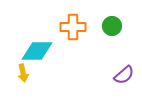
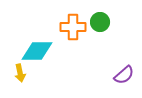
green circle: moved 12 px left, 4 px up
yellow arrow: moved 3 px left
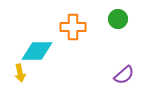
green circle: moved 18 px right, 3 px up
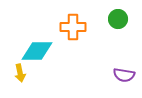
purple semicircle: rotated 50 degrees clockwise
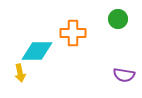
orange cross: moved 6 px down
